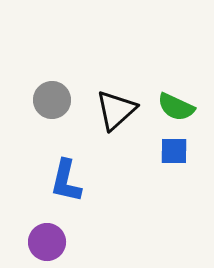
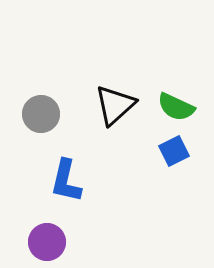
gray circle: moved 11 px left, 14 px down
black triangle: moved 1 px left, 5 px up
blue square: rotated 28 degrees counterclockwise
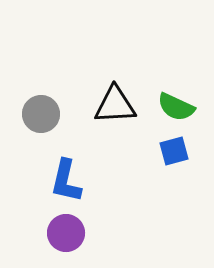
black triangle: rotated 39 degrees clockwise
blue square: rotated 12 degrees clockwise
purple circle: moved 19 px right, 9 px up
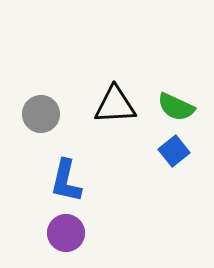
blue square: rotated 24 degrees counterclockwise
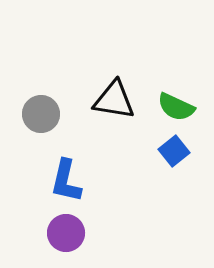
black triangle: moved 1 px left, 5 px up; rotated 12 degrees clockwise
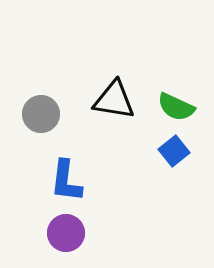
blue L-shape: rotated 6 degrees counterclockwise
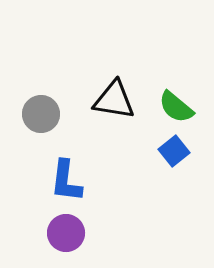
green semicircle: rotated 15 degrees clockwise
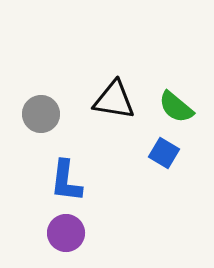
blue square: moved 10 px left, 2 px down; rotated 20 degrees counterclockwise
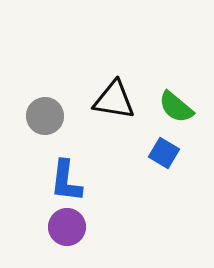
gray circle: moved 4 px right, 2 px down
purple circle: moved 1 px right, 6 px up
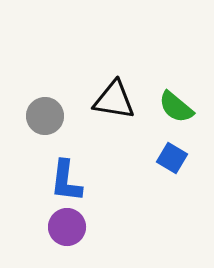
blue square: moved 8 px right, 5 px down
